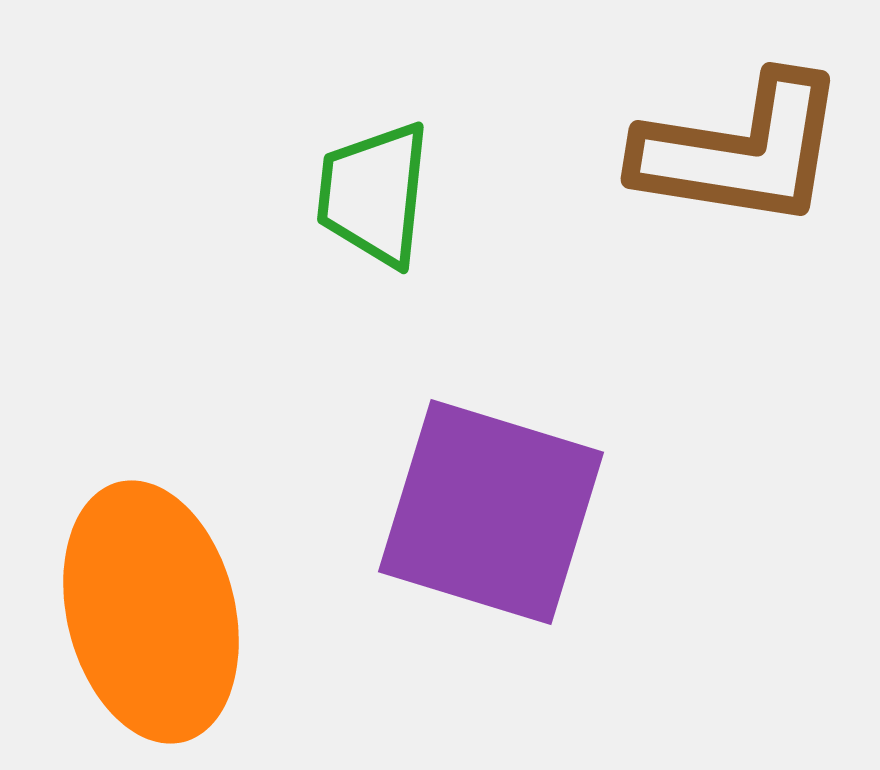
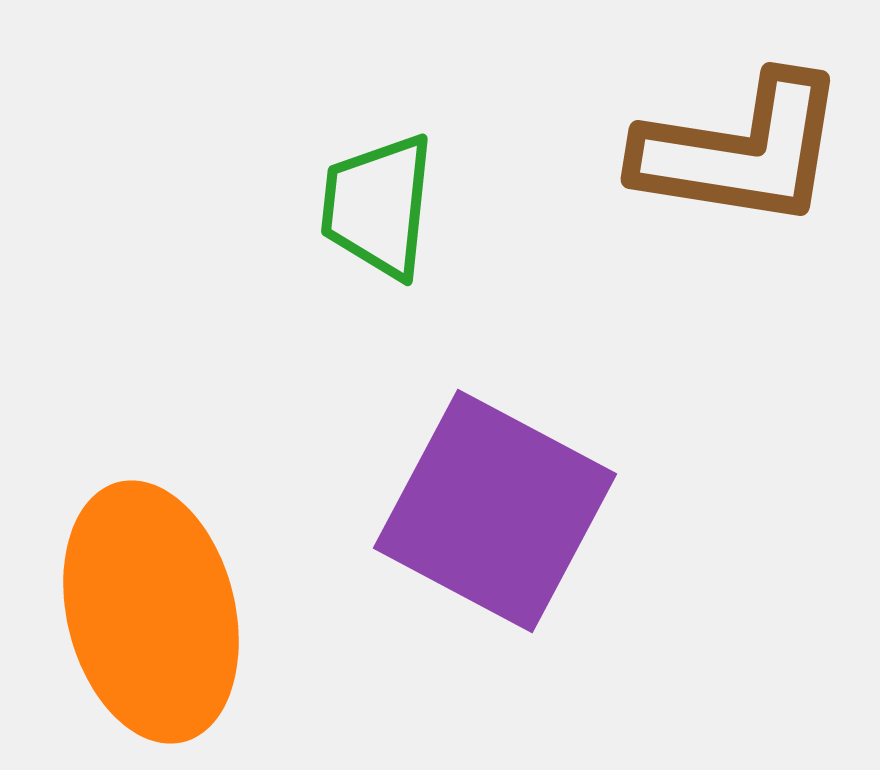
green trapezoid: moved 4 px right, 12 px down
purple square: moved 4 px right, 1 px up; rotated 11 degrees clockwise
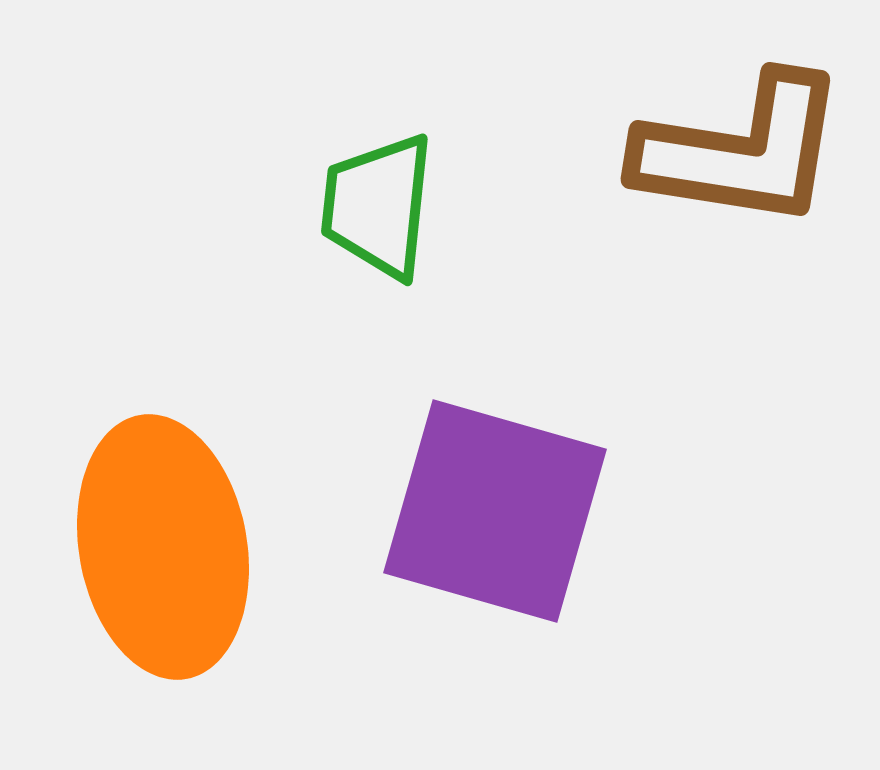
purple square: rotated 12 degrees counterclockwise
orange ellipse: moved 12 px right, 65 px up; rotated 4 degrees clockwise
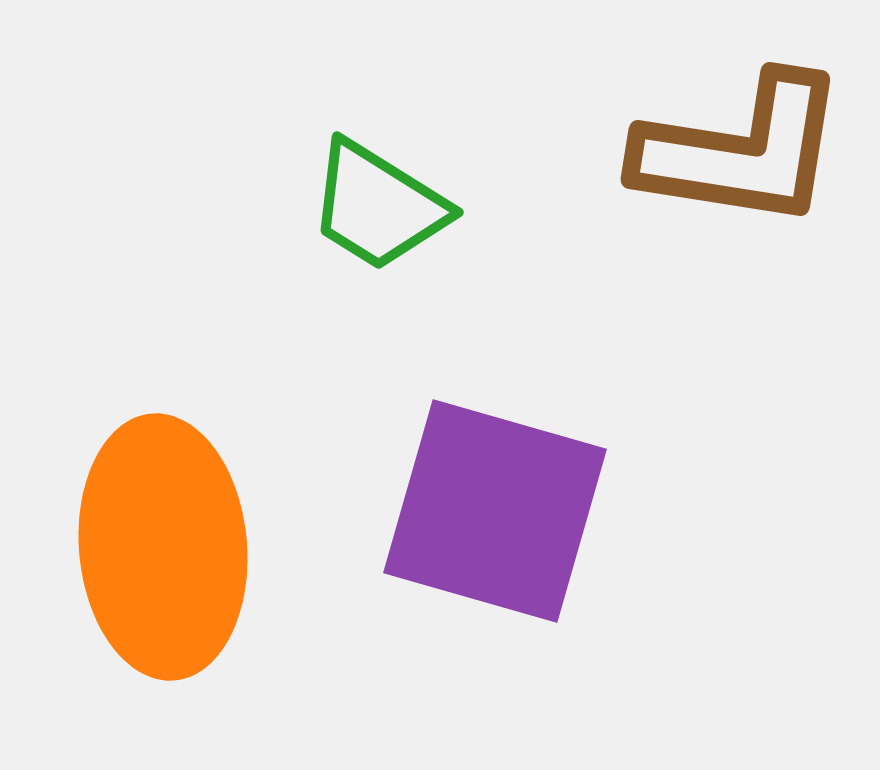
green trapezoid: rotated 64 degrees counterclockwise
orange ellipse: rotated 5 degrees clockwise
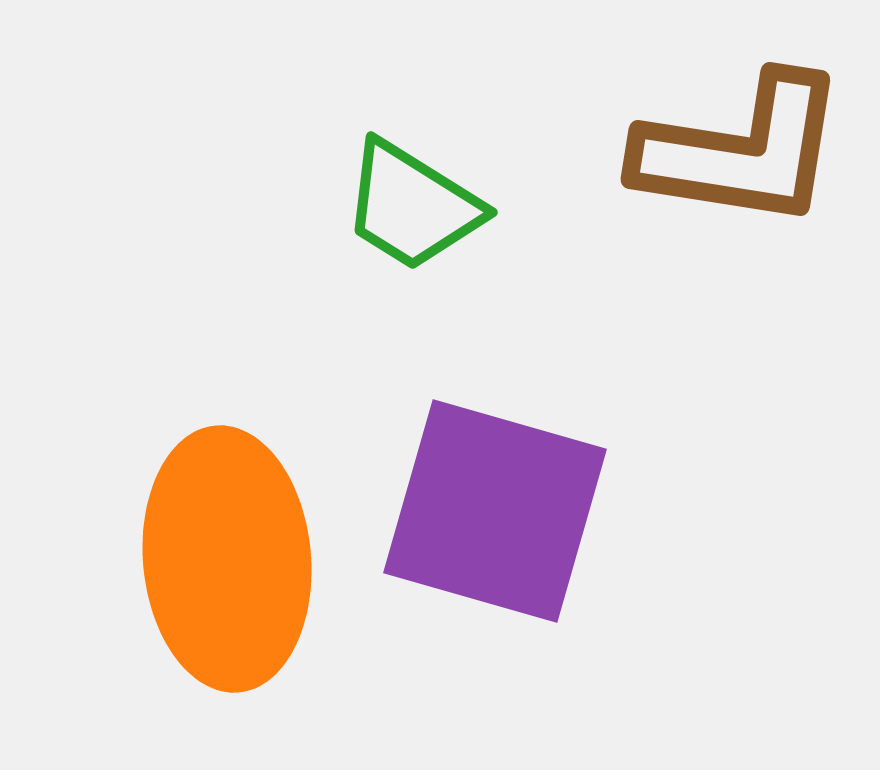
green trapezoid: moved 34 px right
orange ellipse: moved 64 px right, 12 px down
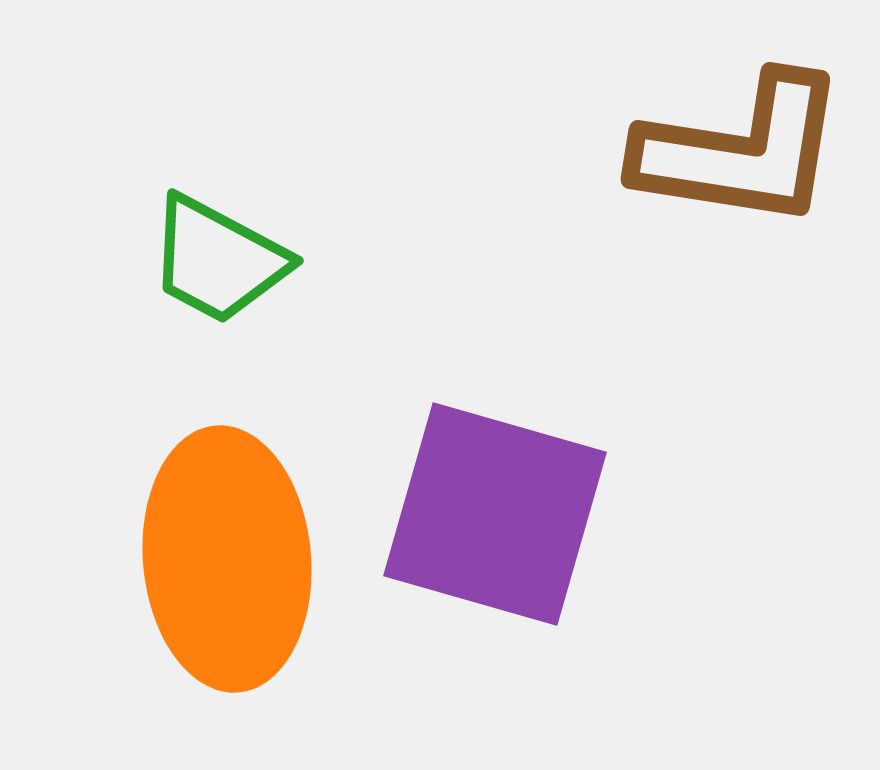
green trapezoid: moved 194 px left, 54 px down; rotated 4 degrees counterclockwise
purple square: moved 3 px down
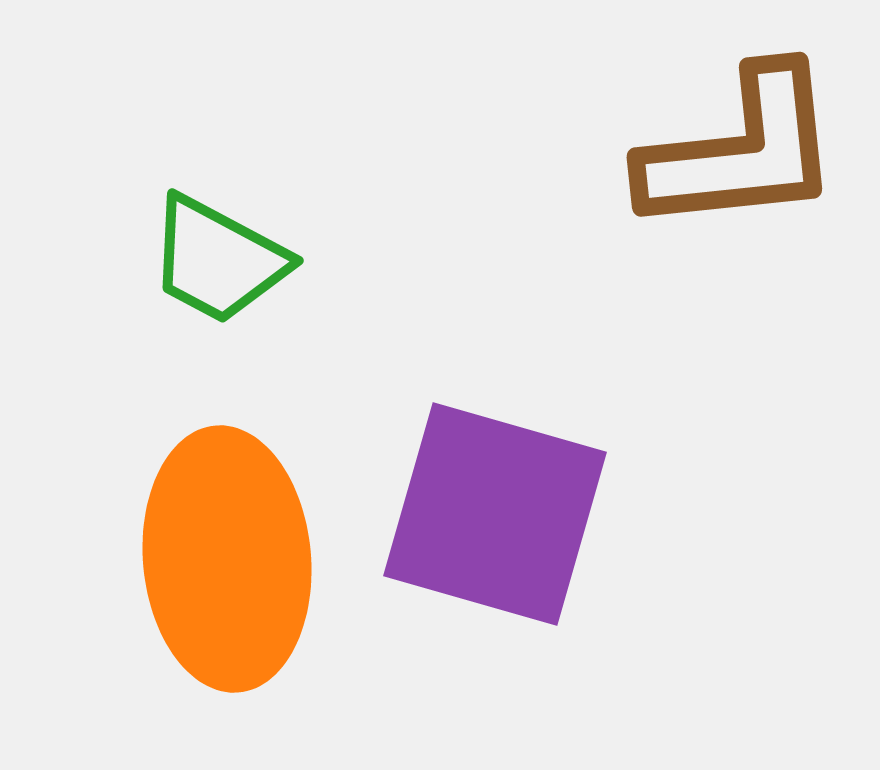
brown L-shape: rotated 15 degrees counterclockwise
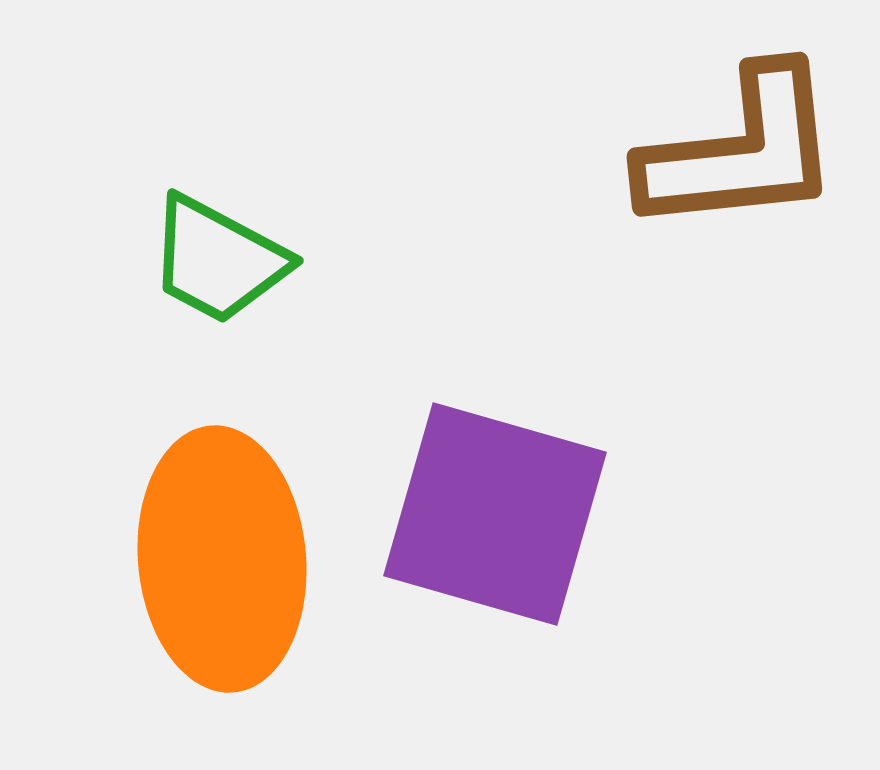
orange ellipse: moved 5 px left
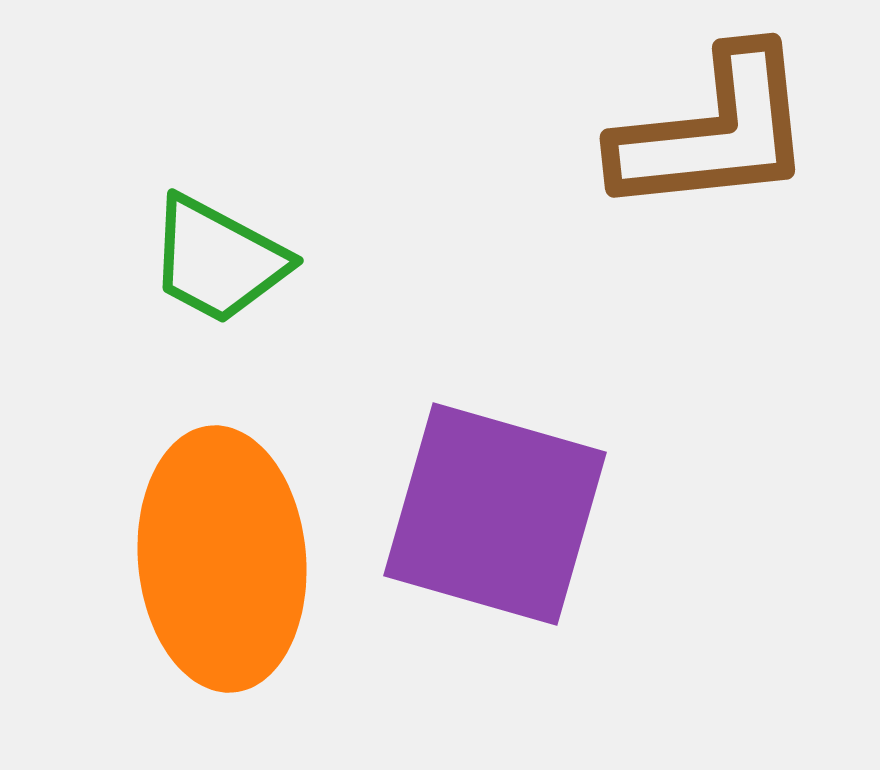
brown L-shape: moved 27 px left, 19 px up
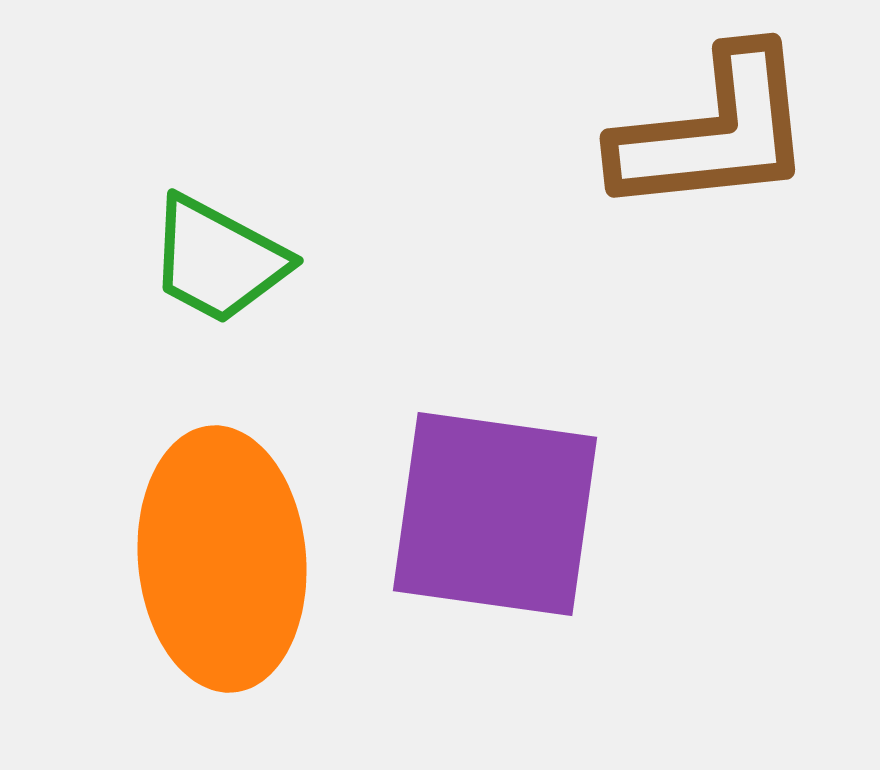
purple square: rotated 8 degrees counterclockwise
